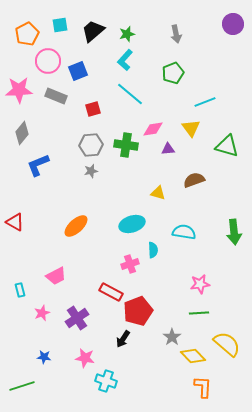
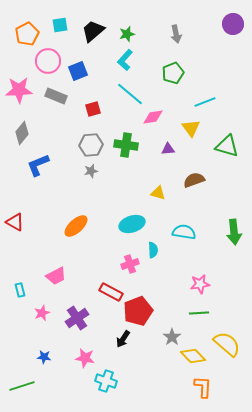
pink diamond at (153, 129): moved 12 px up
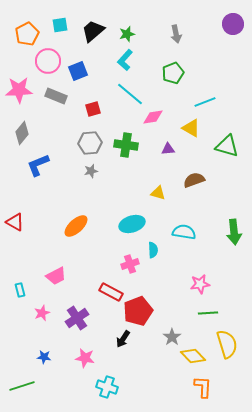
yellow triangle at (191, 128): rotated 24 degrees counterclockwise
gray hexagon at (91, 145): moved 1 px left, 2 px up
green line at (199, 313): moved 9 px right
yellow semicircle at (227, 344): rotated 32 degrees clockwise
cyan cross at (106, 381): moved 1 px right, 6 px down
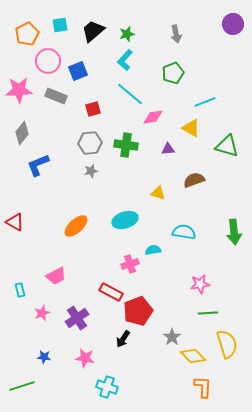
cyan ellipse at (132, 224): moved 7 px left, 4 px up
cyan semicircle at (153, 250): rotated 98 degrees counterclockwise
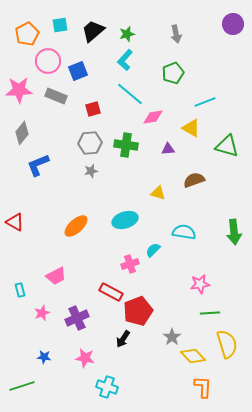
cyan semicircle at (153, 250): rotated 35 degrees counterclockwise
green line at (208, 313): moved 2 px right
purple cross at (77, 318): rotated 10 degrees clockwise
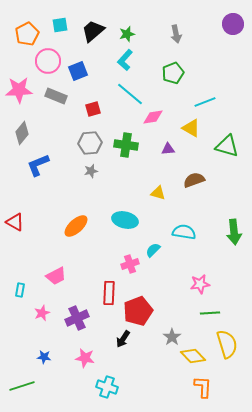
cyan ellipse at (125, 220): rotated 30 degrees clockwise
cyan rectangle at (20, 290): rotated 24 degrees clockwise
red rectangle at (111, 292): moved 2 px left, 1 px down; rotated 65 degrees clockwise
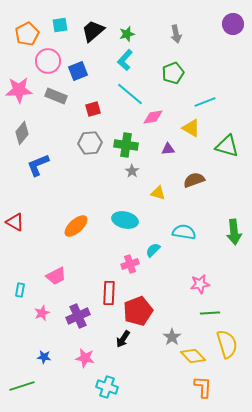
gray star at (91, 171): moved 41 px right; rotated 24 degrees counterclockwise
purple cross at (77, 318): moved 1 px right, 2 px up
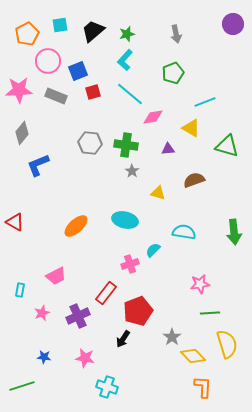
red square at (93, 109): moved 17 px up
gray hexagon at (90, 143): rotated 10 degrees clockwise
red rectangle at (109, 293): moved 3 px left; rotated 35 degrees clockwise
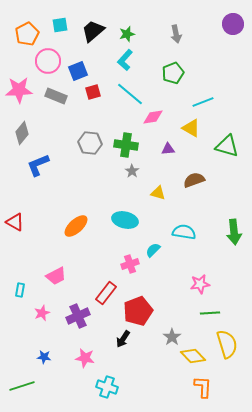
cyan line at (205, 102): moved 2 px left
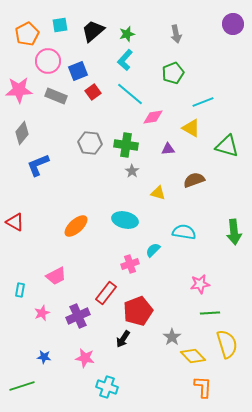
red square at (93, 92): rotated 21 degrees counterclockwise
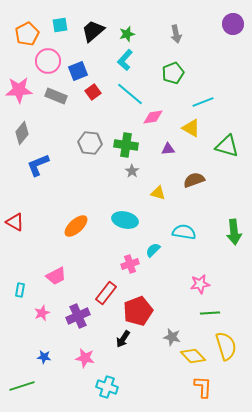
gray star at (172, 337): rotated 24 degrees counterclockwise
yellow semicircle at (227, 344): moved 1 px left, 2 px down
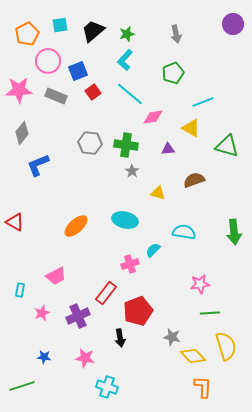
black arrow at (123, 339): moved 3 px left, 1 px up; rotated 42 degrees counterclockwise
